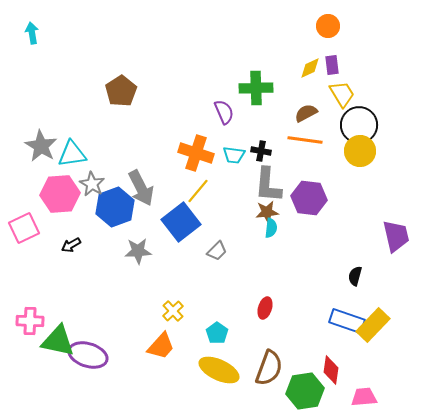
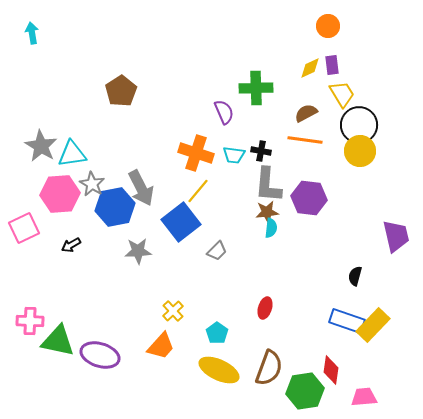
blue hexagon at (115, 207): rotated 9 degrees clockwise
purple ellipse at (88, 355): moved 12 px right
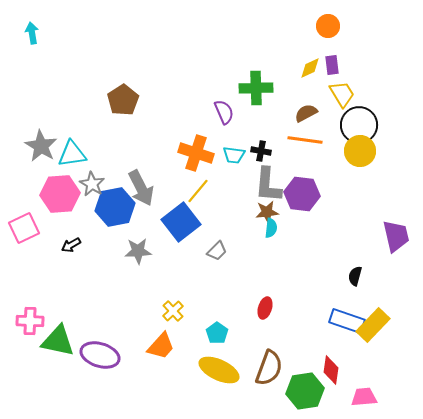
brown pentagon at (121, 91): moved 2 px right, 9 px down
purple hexagon at (309, 198): moved 7 px left, 4 px up
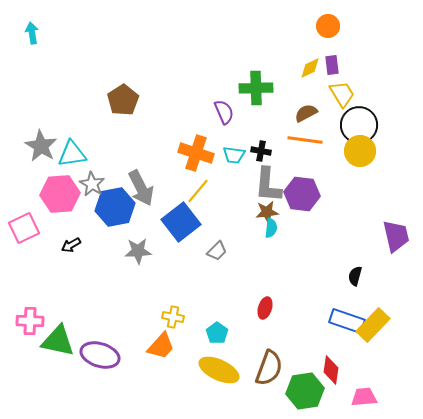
yellow cross at (173, 311): moved 6 px down; rotated 35 degrees counterclockwise
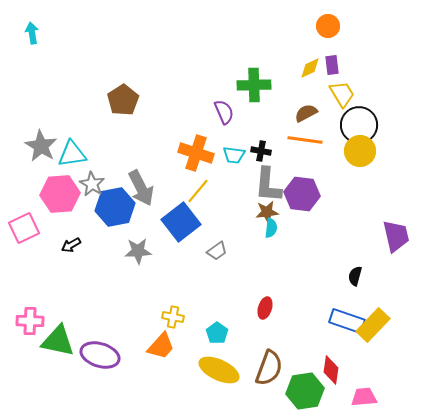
green cross at (256, 88): moved 2 px left, 3 px up
gray trapezoid at (217, 251): rotated 10 degrees clockwise
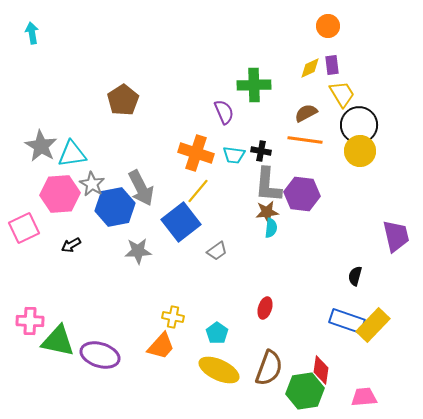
red diamond at (331, 370): moved 10 px left
